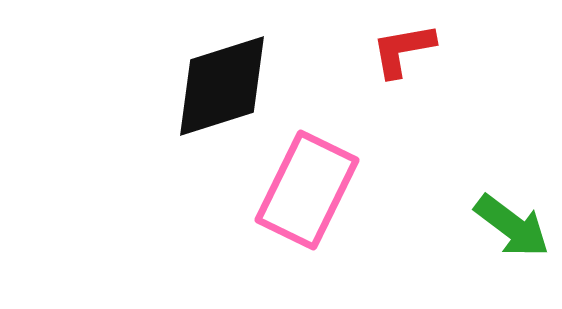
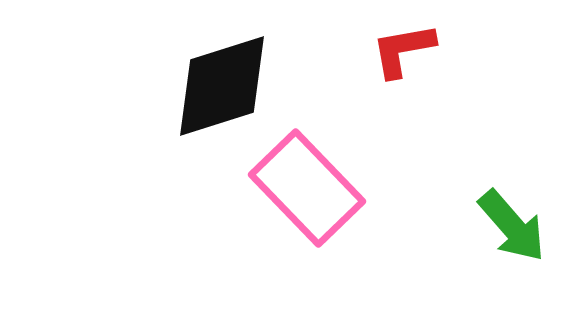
pink rectangle: moved 2 px up; rotated 70 degrees counterclockwise
green arrow: rotated 12 degrees clockwise
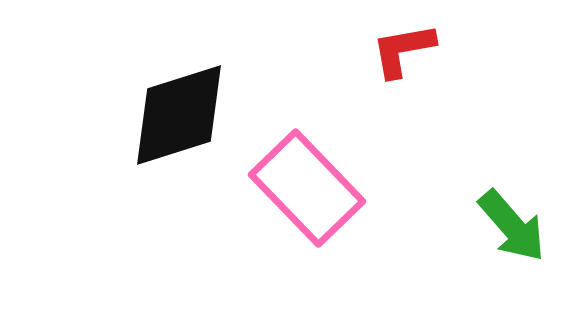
black diamond: moved 43 px left, 29 px down
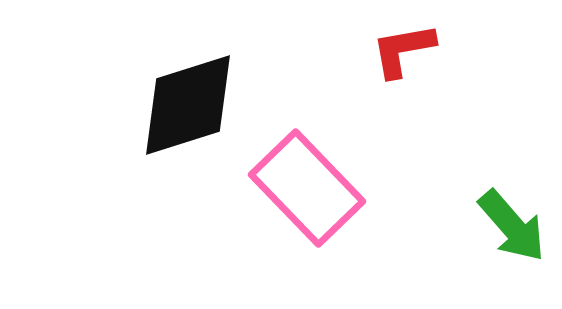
black diamond: moved 9 px right, 10 px up
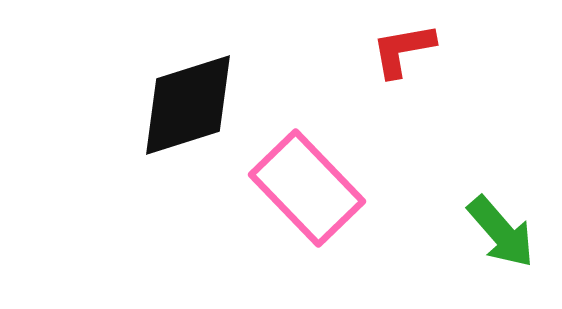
green arrow: moved 11 px left, 6 px down
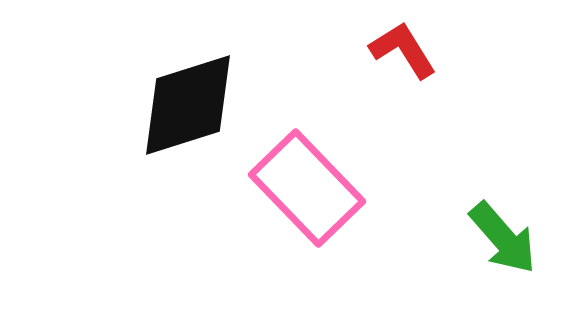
red L-shape: rotated 68 degrees clockwise
green arrow: moved 2 px right, 6 px down
